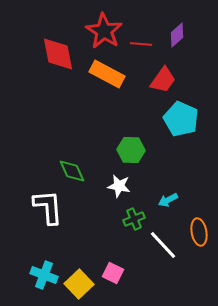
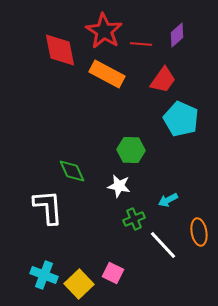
red diamond: moved 2 px right, 4 px up
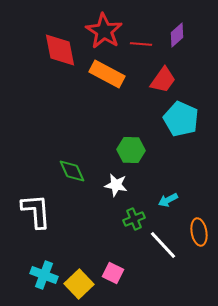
white star: moved 3 px left, 1 px up
white L-shape: moved 12 px left, 4 px down
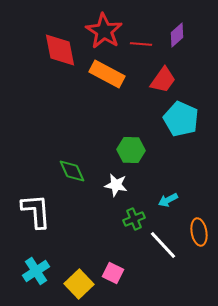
cyan cross: moved 8 px left, 4 px up; rotated 36 degrees clockwise
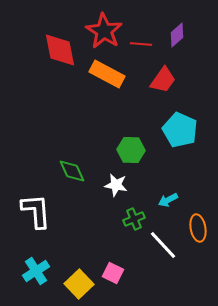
cyan pentagon: moved 1 px left, 11 px down
orange ellipse: moved 1 px left, 4 px up
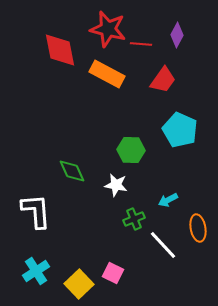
red star: moved 4 px right, 2 px up; rotated 18 degrees counterclockwise
purple diamond: rotated 20 degrees counterclockwise
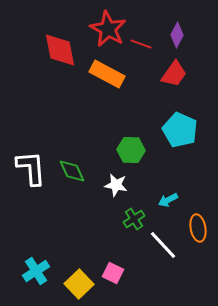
red star: rotated 15 degrees clockwise
red line: rotated 15 degrees clockwise
red trapezoid: moved 11 px right, 6 px up
white L-shape: moved 5 px left, 43 px up
green cross: rotated 10 degrees counterclockwise
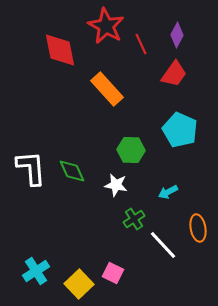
red star: moved 2 px left, 3 px up
red line: rotated 45 degrees clockwise
orange rectangle: moved 15 px down; rotated 20 degrees clockwise
cyan arrow: moved 8 px up
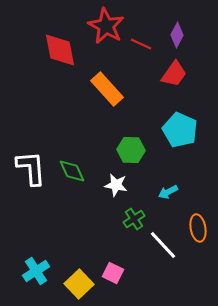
red line: rotated 40 degrees counterclockwise
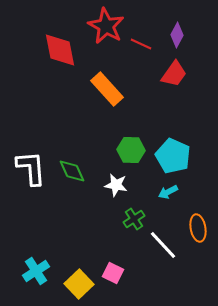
cyan pentagon: moved 7 px left, 26 px down
